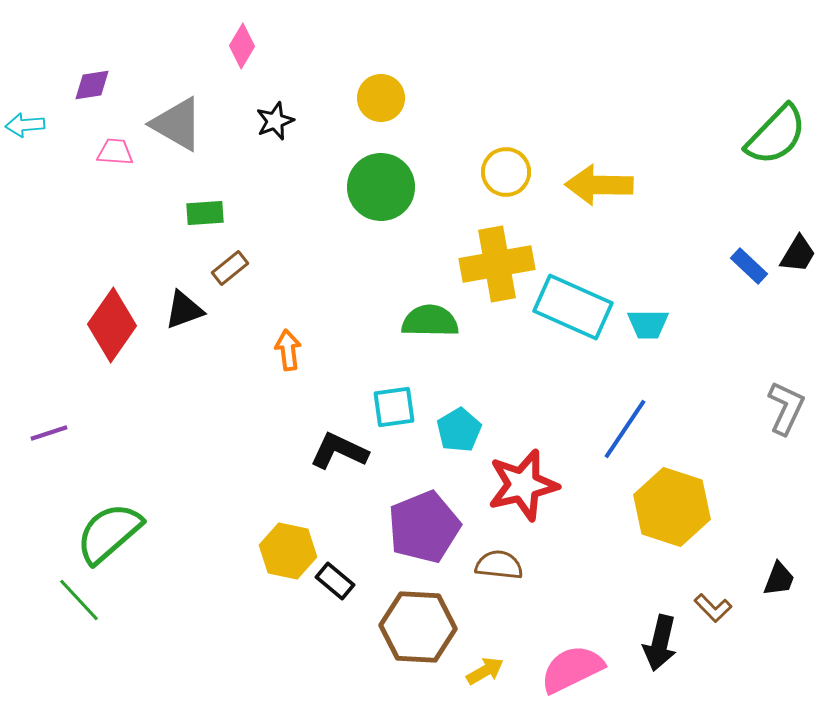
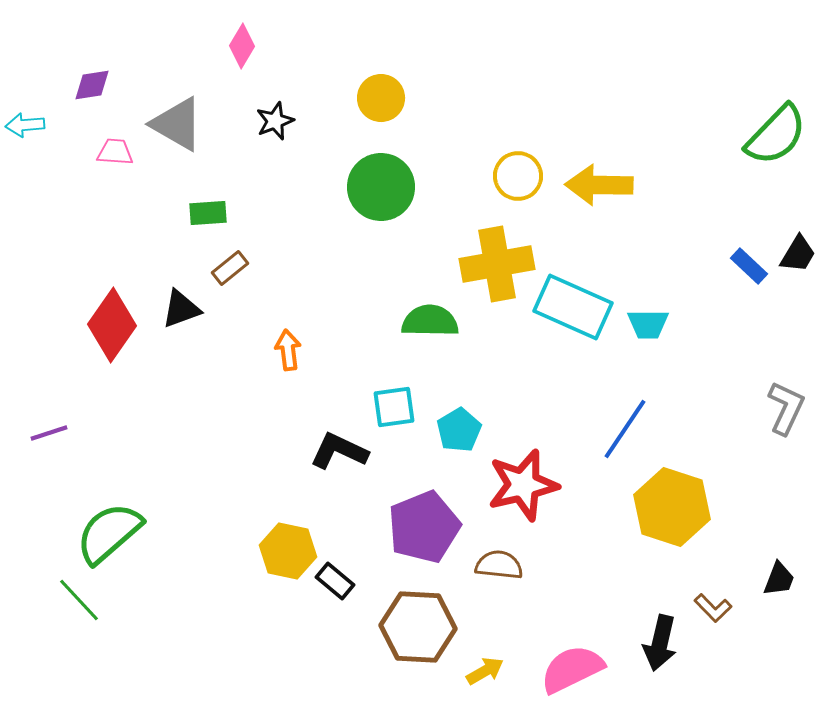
yellow circle at (506, 172): moved 12 px right, 4 px down
green rectangle at (205, 213): moved 3 px right
black triangle at (184, 310): moved 3 px left, 1 px up
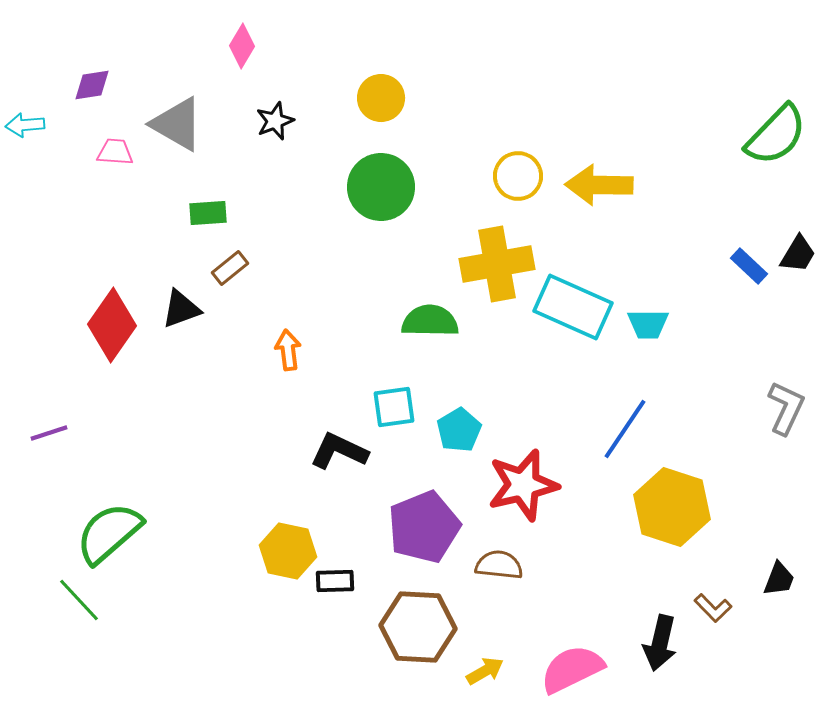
black rectangle at (335, 581): rotated 42 degrees counterclockwise
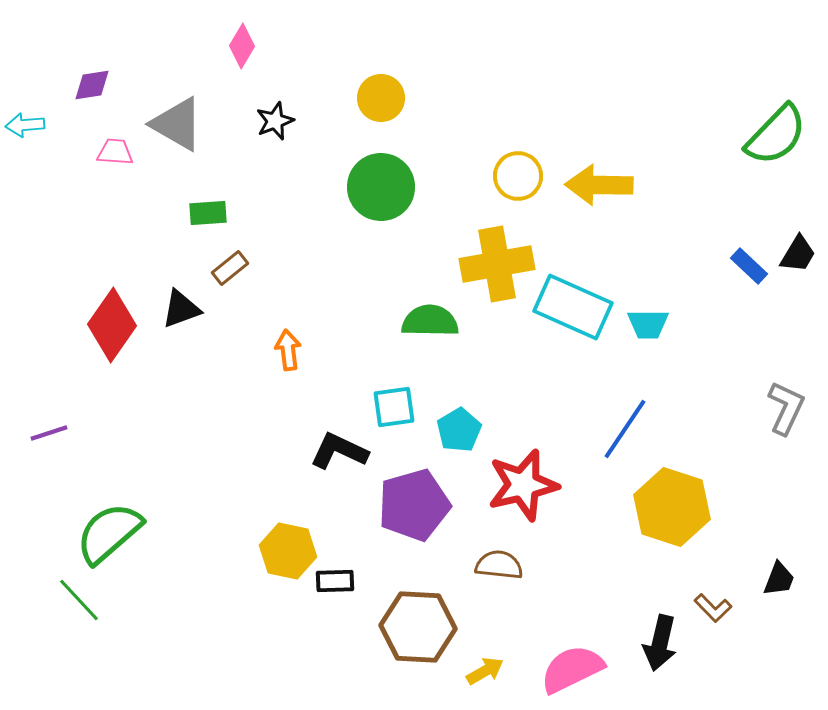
purple pentagon at (424, 527): moved 10 px left, 22 px up; rotated 6 degrees clockwise
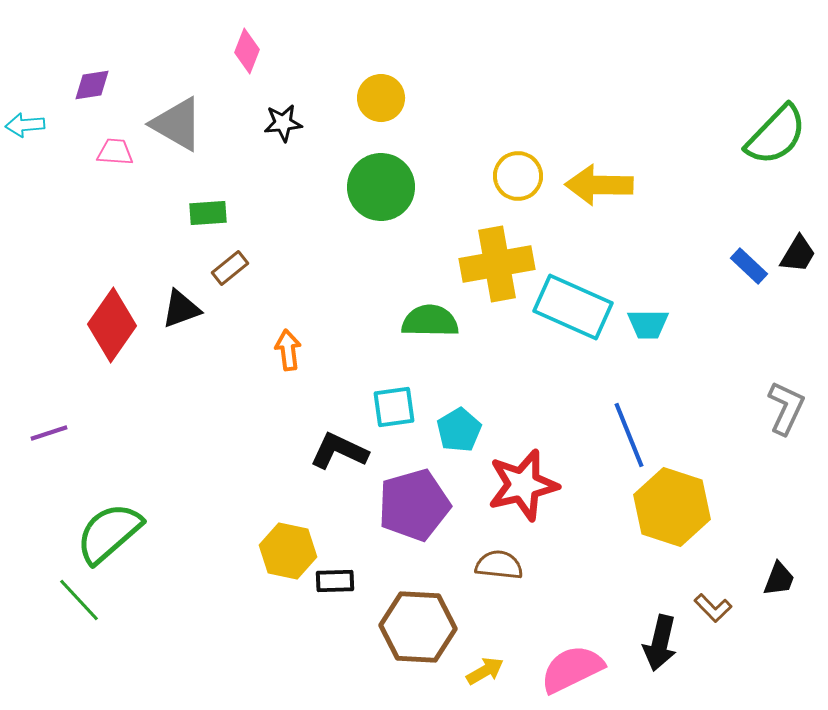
pink diamond at (242, 46): moved 5 px right, 5 px down; rotated 9 degrees counterclockwise
black star at (275, 121): moved 8 px right, 2 px down; rotated 15 degrees clockwise
blue line at (625, 429): moved 4 px right, 6 px down; rotated 56 degrees counterclockwise
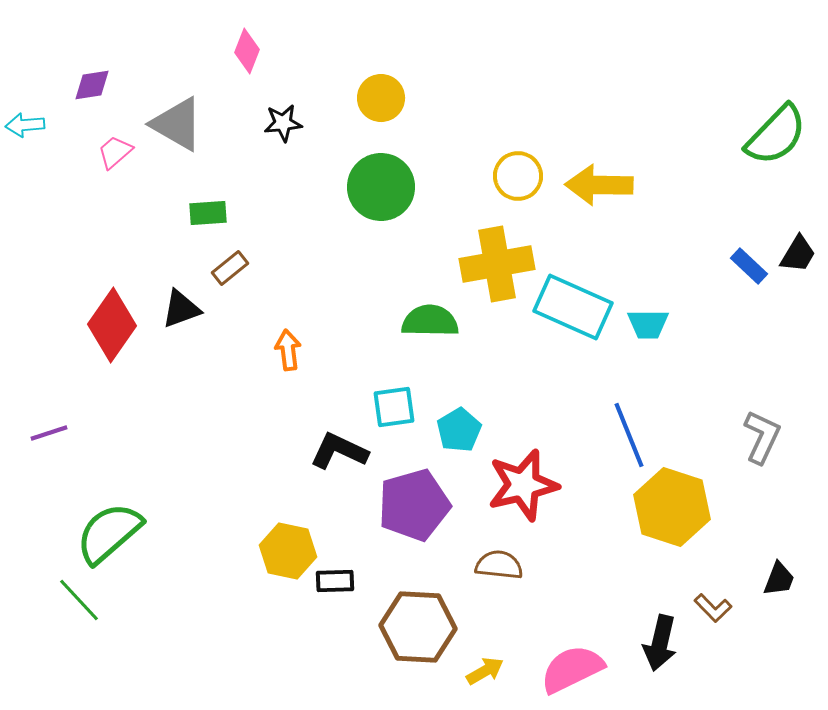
pink trapezoid at (115, 152): rotated 45 degrees counterclockwise
gray L-shape at (786, 408): moved 24 px left, 29 px down
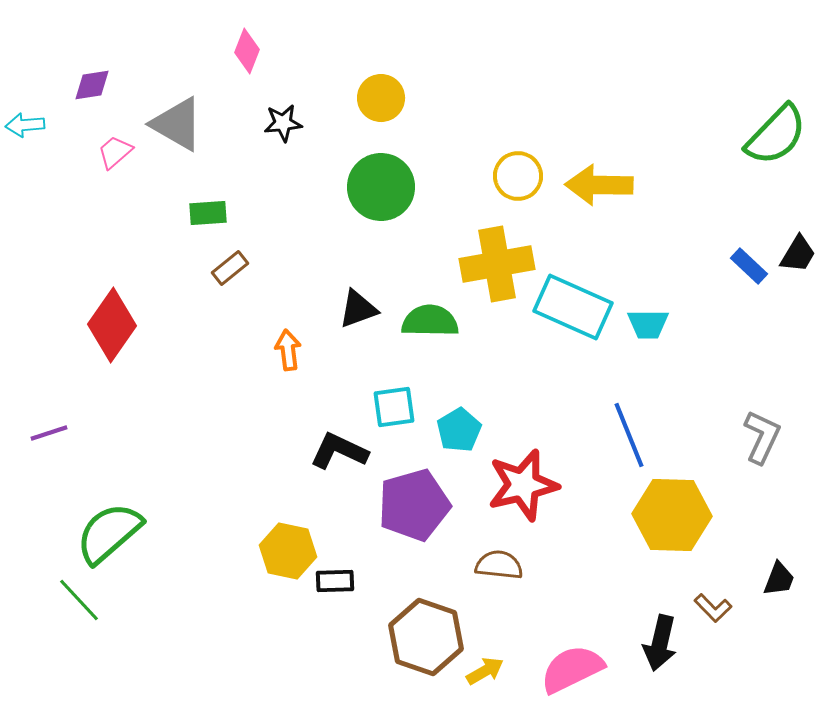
black triangle at (181, 309): moved 177 px right
yellow hexagon at (672, 507): moved 8 px down; rotated 16 degrees counterclockwise
brown hexagon at (418, 627): moved 8 px right, 10 px down; rotated 16 degrees clockwise
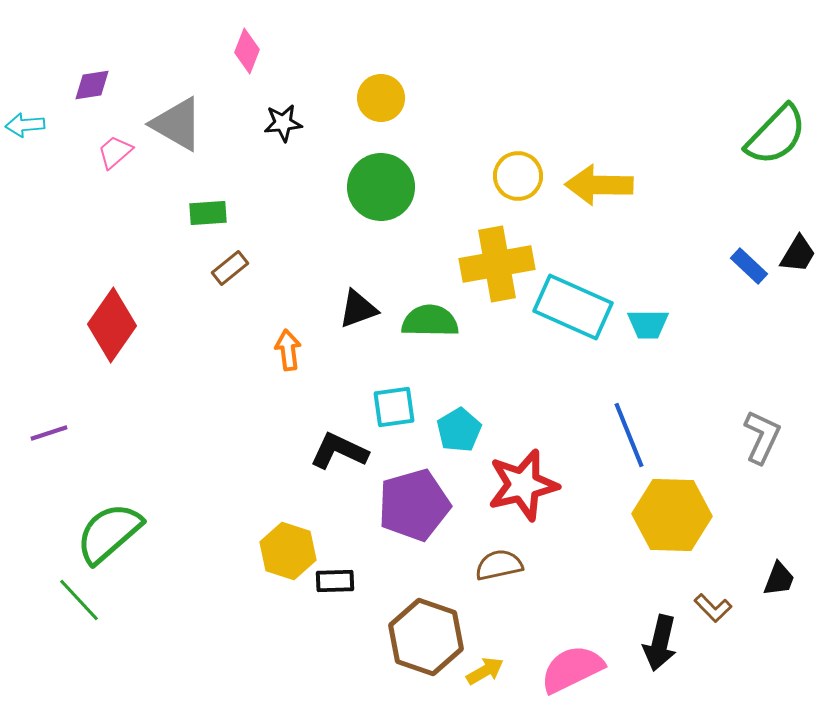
yellow hexagon at (288, 551): rotated 6 degrees clockwise
brown semicircle at (499, 565): rotated 18 degrees counterclockwise
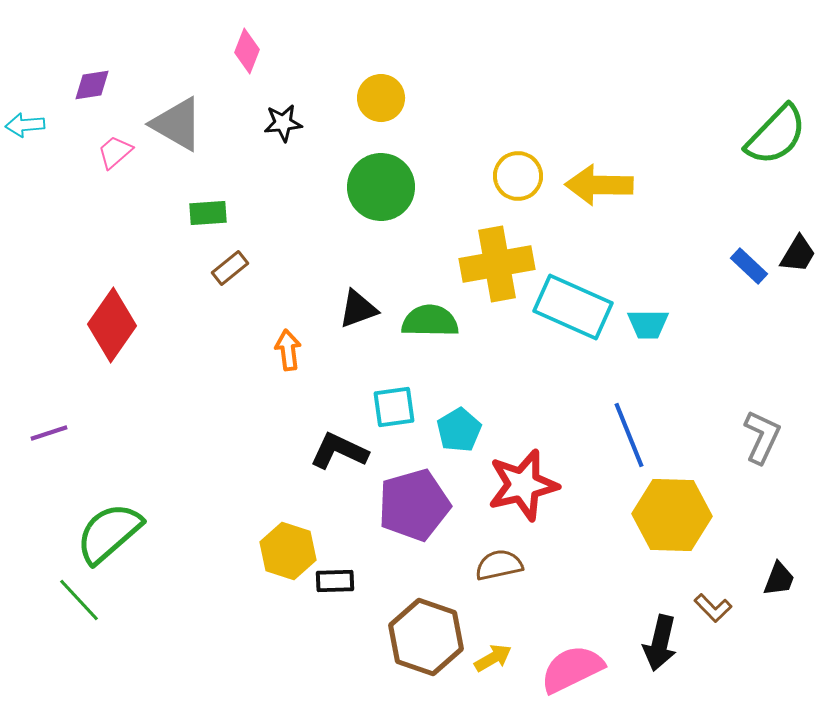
yellow arrow at (485, 671): moved 8 px right, 13 px up
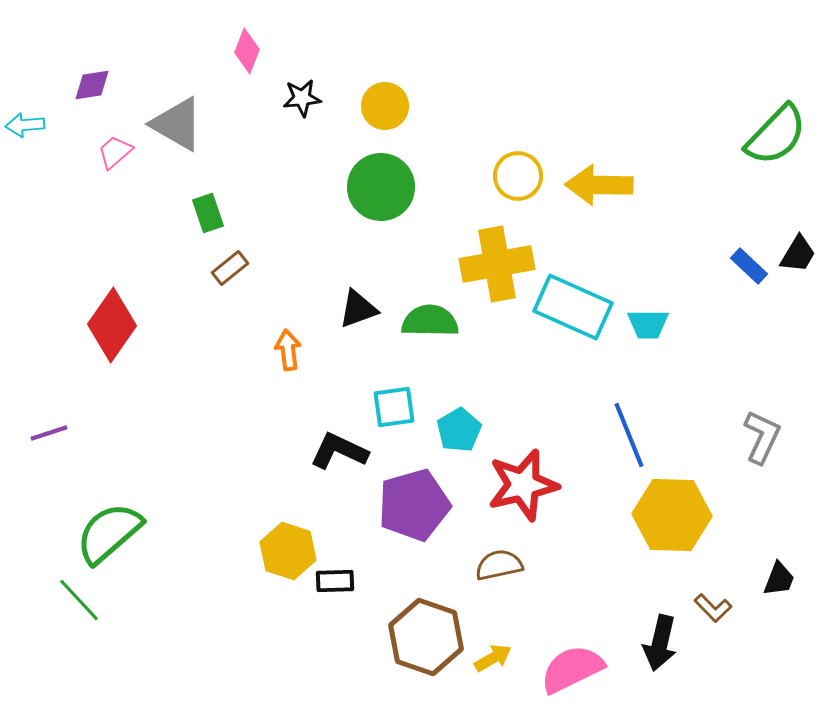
yellow circle at (381, 98): moved 4 px right, 8 px down
black star at (283, 123): moved 19 px right, 25 px up
green rectangle at (208, 213): rotated 75 degrees clockwise
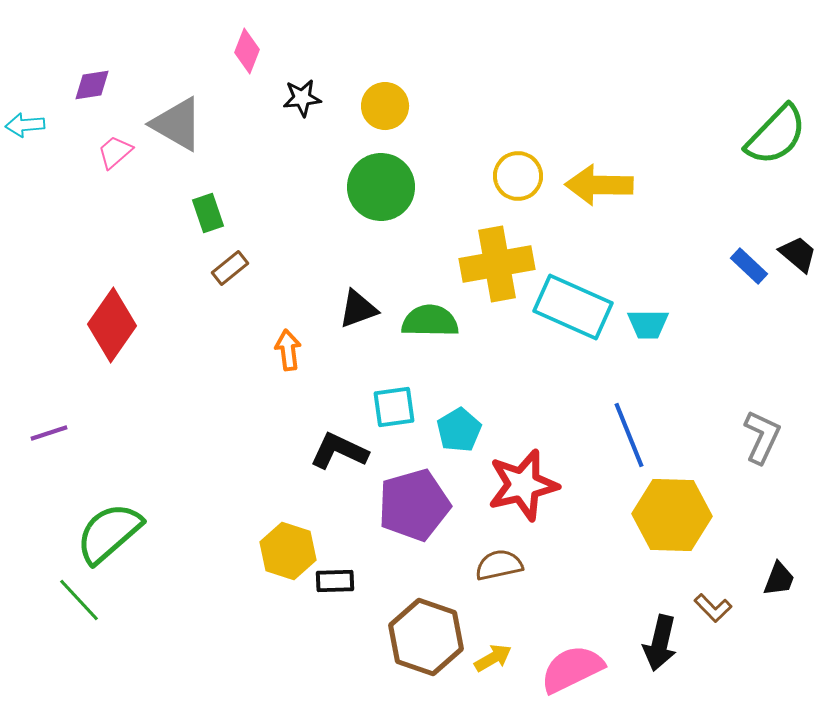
black trapezoid at (798, 254): rotated 81 degrees counterclockwise
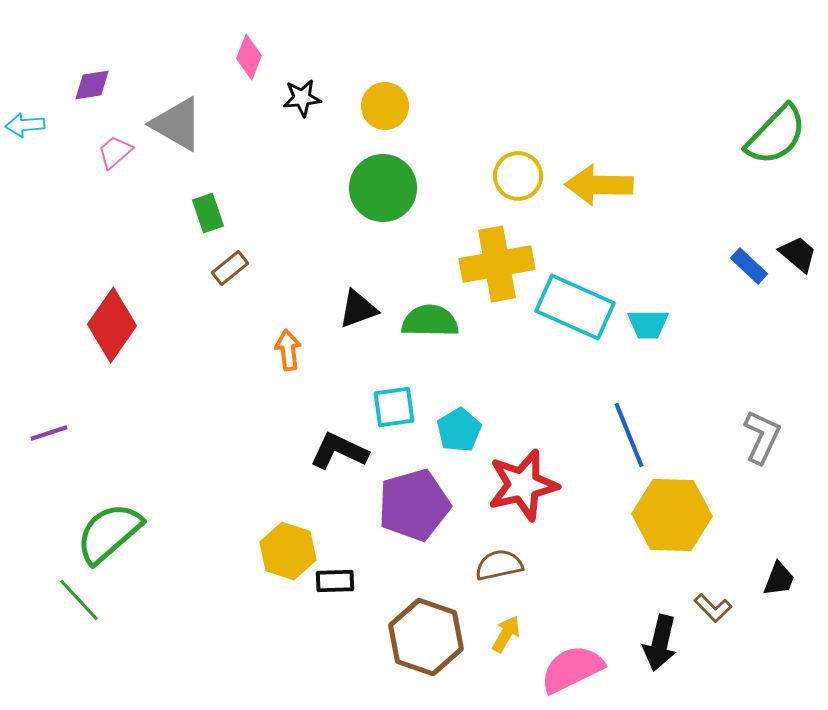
pink diamond at (247, 51): moved 2 px right, 6 px down
green circle at (381, 187): moved 2 px right, 1 px down
cyan rectangle at (573, 307): moved 2 px right
yellow arrow at (493, 658): moved 13 px right, 24 px up; rotated 30 degrees counterclockwise
